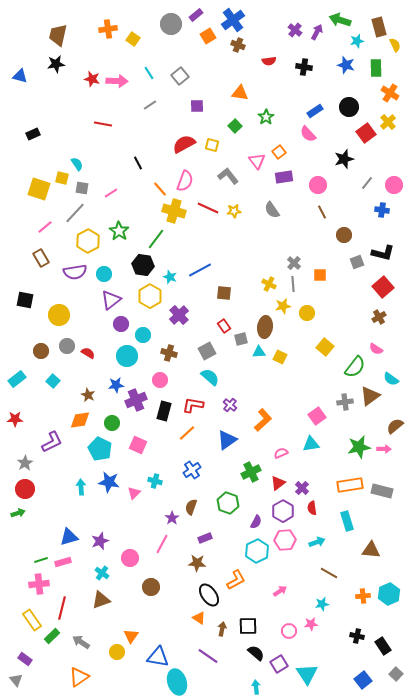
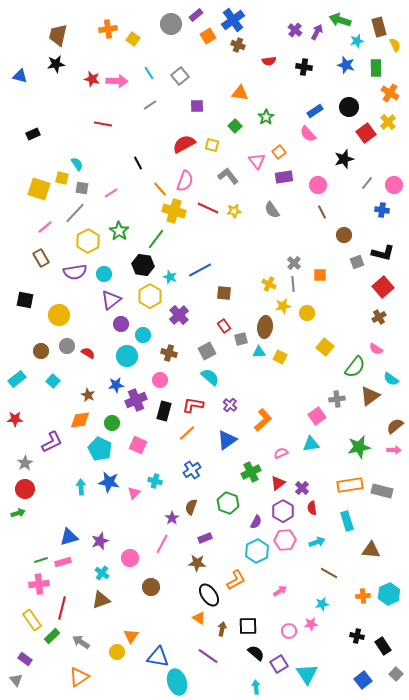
gray cross at (345, 402): moved 8 px left, 3 px up
pink arrow at (384, 449): moved 10 px right, 1 px down
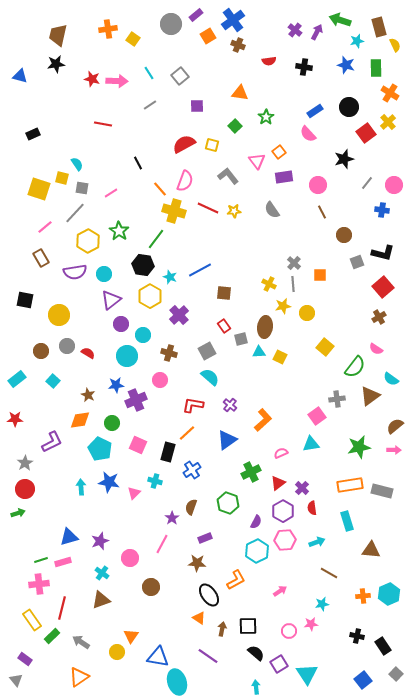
black rectangle at (164, 411): moved 4 px right, 41 px down
